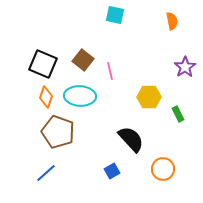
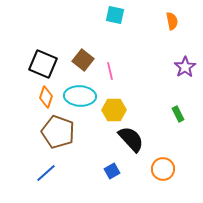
yellow hexagon: moved 35 px left, 13 px down
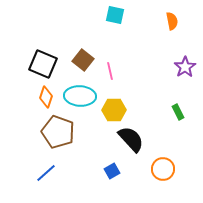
green rectangle: moved 2 px up
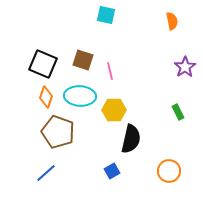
cyan square: moved 9 px left
brown square: rotated 20 degrees counterclockwise
black semicircle: rotated 56 degrees clockwise
orange circle: moved 6 px right, 2 px down
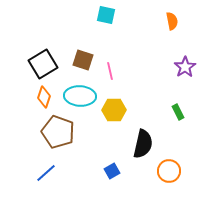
black square: rotated 36 degrees clockwise
orange diamond: moved 2 px left
black semicircle: moved 12 px right, 5 px down
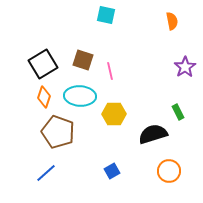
yellow hexagon: moved 4 px down
black semicircle: moved 10 px right, 10 px up; rotated 120 degrees counterclockwise
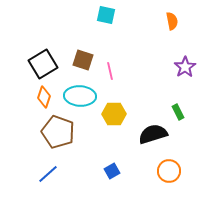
blue line: moved 2 px right, 1 px down
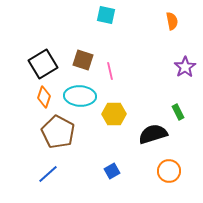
brown pentagon: rotated 8 degrees clockwise
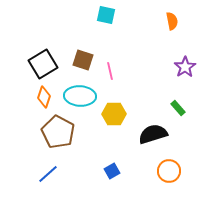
green rectangle: moved 4 px up; rotated 14 degrees counterclockwise
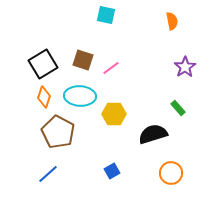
pink line: moved 1 px right, 3 px up; rotated 66 degrees clockwise
orange circle: moved 2 px right, 2 px down
